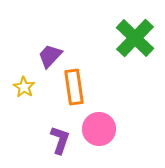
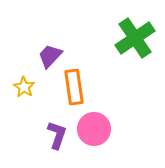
green cross: rotated 12 degrees clockwise
pink circle: moved 5 px left
purple L-shape: moved 3 px left, 5 px up
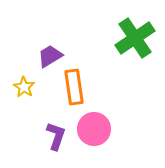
purple trapezoid: rotated 16 degrees clockwise
purple L-shape: moved 1 px left, 1 px down
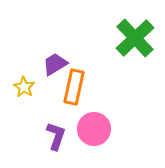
green cross: rotated 9 degrees counterclockwise
purple trapezoid: moved 5 px right, 8 px down
orange rectangle: rotated 20 degrees clockwise
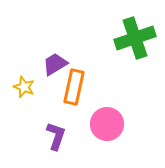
green cross: rotated 24 degrees clockwise
yellow star: rotated 10 degrees counterclockwise
pink circle: moved 13 px right, 5 px up
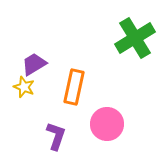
green cross: rotated 12 degrees counterclockwise
purple trapezoid: moved 21 px left
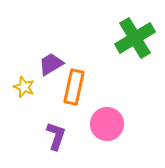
purple trapezoid: moved 17 px right
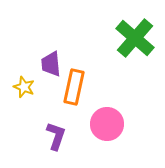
green cross: rotated 18 degrees counterclockwise
purple trapezoid: rotated 64 degrees counterclockwise
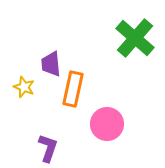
orange rectangle: moved 1 px left, 2 px down
purple L-shape: moved 8 px left, 12 px down
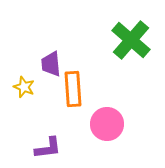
green cross: moved 4 px left, 2 px down
orange rectangle: rotated 16 degrees counterclockwise
purple L-shape: rotated 64 degrees clockwise
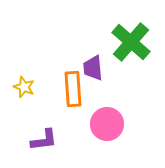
green cross: moved 2 px down
purple trapezoid: moved 42 px right, 4 px down
purple L-shape: moved 4 px left, 8 px up
